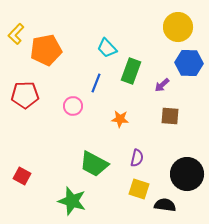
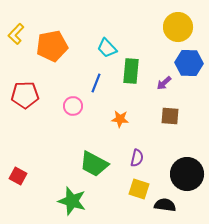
orange pentagon: moved 6 px right, 4 px up
green rectangle: rotated 15 degrees counterclockwise
purple arrow: moved 2 px right, 2 px up
red square: moved 4 px left
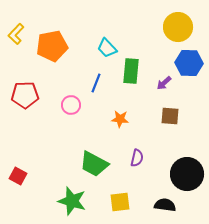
pink circle: moved 2 px left, 1 px up
yellow square: moved 19 px left, 13 px down; rotated 25 degrees counterclockwise
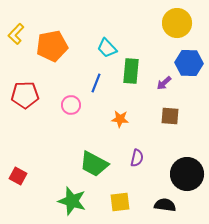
yellow circle: moved 1 px left, 4 px up
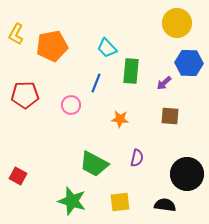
yellow L-shape: rotated 15 degrees counterclockwise
